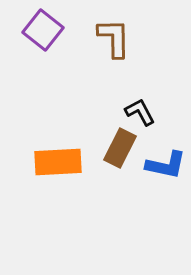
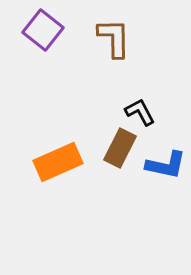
orange rectangle: rotated 21 degrees counterclockwise
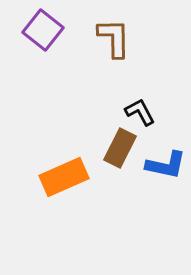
orange rectangle: moved 6 px right, 15 px down
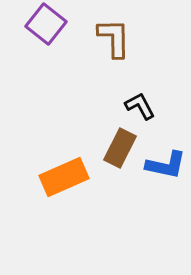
purple square: moved 3 px right, 6 px up
black L-shape: moved 6 px up
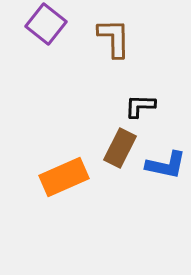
black L-shape: rotated 60 degrees counterclockwise
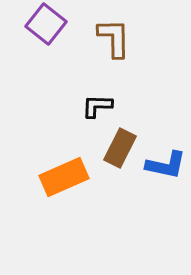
black L-shape: moved 43 px left
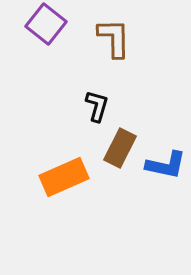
black L-shape: rotated 104 degrees clockwise
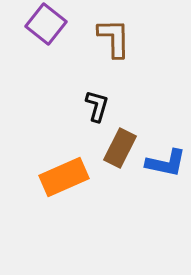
blue L-shape: moved 2 px up
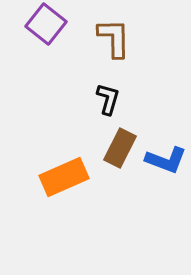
black L-shape: moved 11 px right, 7 px up
blue L-shape: moved 3 px up; rotated 9 degrees clockwise
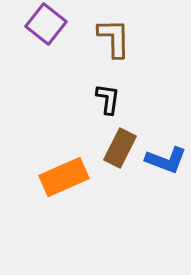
black L-shape: rotated 8 degrees counterclockwise
